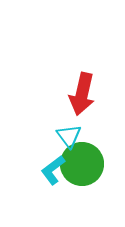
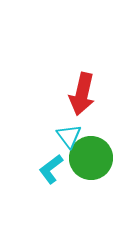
green circle: moved 9 px right, 6 px up
cyan L-shape: moved 2 px left, 1 px up
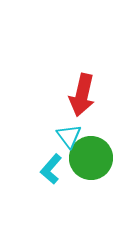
red arrow: moved 1 px down
cyan L-shape: rotated 12 degrees counterclockwise
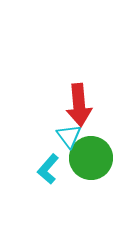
red arrow: moved 3 px left, 10 px down; rotated 18 degrees counterclockwise
cyan L-shape: moved 3 px left
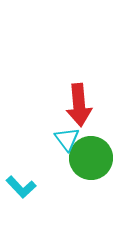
cyan triangle: moved 2 px left, 3 px down
cyan L-shape: moved 27 px left, 18 px down; rotated 84 degrees counterclockwise
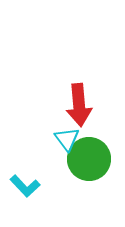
green circle: moved 2 px left, 1 px down
cyan L-shape: moved 4 px right, 1 px up
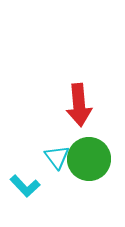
cyan triangle: moved 10 px left, 18 px down
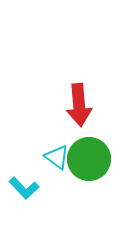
cyan triangle: rotated 16 degrees counterclockwise
cyan L-shape: moved 1 px left, 2 px down
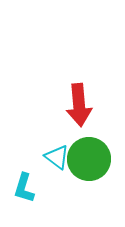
cyan L-shape: rotated 60 degrees clockwise
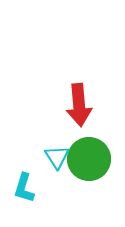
cyan triangle: rotated 20 degrees clockwise
